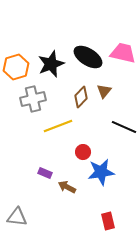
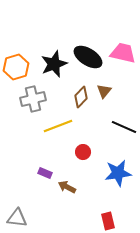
black star: moved 3 px right
blue star: moved 17 px right, 1 px down
gray triangle: moved 1 px down
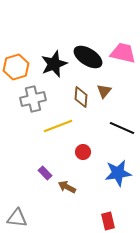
brown diamond: rotated 40 degrees counterclockwise
black line: moved 2 px left, 1 px down
purple rectangle: rotated 24 degrees clockwise
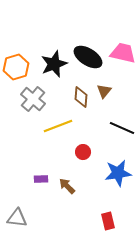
gray cross: rotated 35 degrees counterclockwise
purple rectangle: moved 4 px left, 6 px down; rotated 48 degrees counterclockwise
brown arrow: moved 1 px up; rotated 18 degrees clockwise
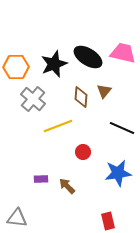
orange hexagon: rotated 15 degrees clockwise
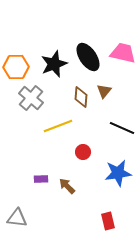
black ellipse: rotated 24 degrees clockwise
gray cross: moved 2 px left, 1 px up
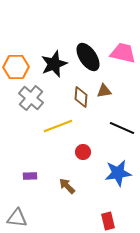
brown triangle: rotated 42 degrees clockwise
purple rectangle: moved 11 px left, 3 px up
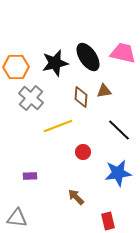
black star: moved 1 px right, 1 px up; rotated 8 degrees clockwise
black line: moved 3 px left, 2 px down; rotated 20 degrees clockwise
brown arrow: moved 9 px right, 11 px down
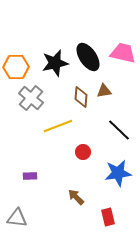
red rectangle: moved 4 px up
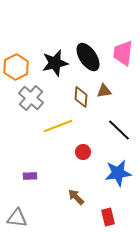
pink trapezoid: rotated 96 degrees counterclockwise
orange hexagon: rotated 25 degrees counterclockwise
